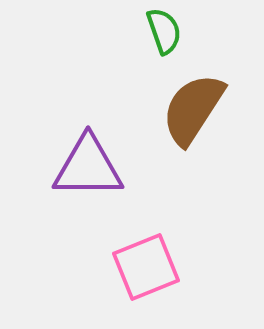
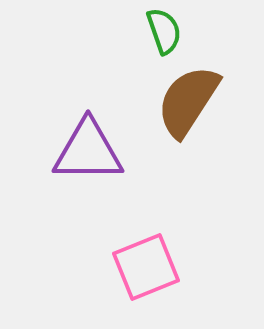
brown semicircle: moved 5 px left, 8 px up
purple triangle: moved 16 px up
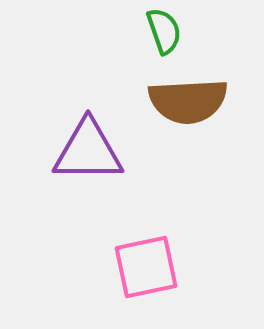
brown semicircle: rotated 126 degrees counterclockwise
pink square: rotated 10 degrees clockwise
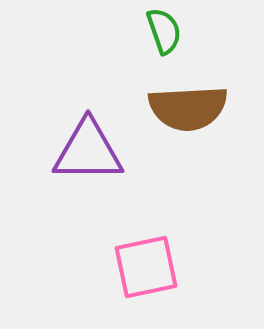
brown semicircle: moved 7 px down
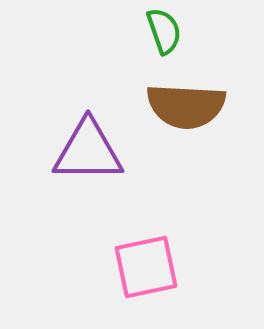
brown semicircle: moved 2 px left, 2 px up; rotated 6 degrees clockwise
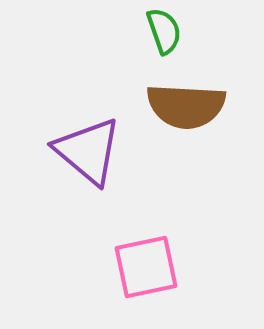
purple triangle: rotated 40 degrees clockwise
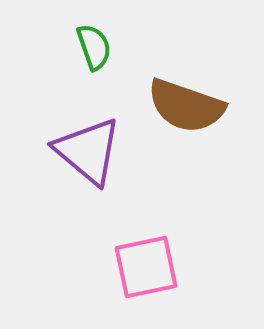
green semicircle: moved 70 px left, 16 px down
brown semicircle: rotated 16 degrees clockwise
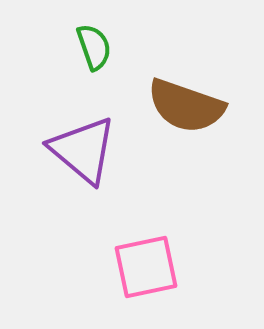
purple triangle: moved 5 px left, 1 px up
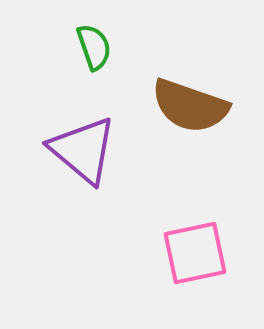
brown semicircle: moved 4 px right
pink square: moved 49 px right, 14 px up
